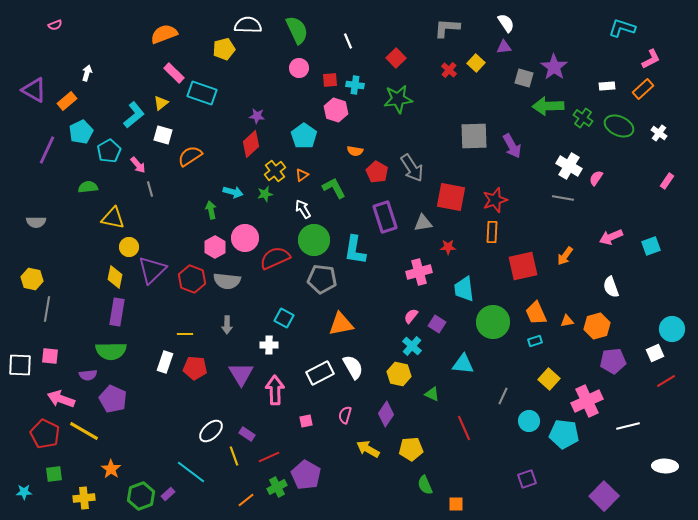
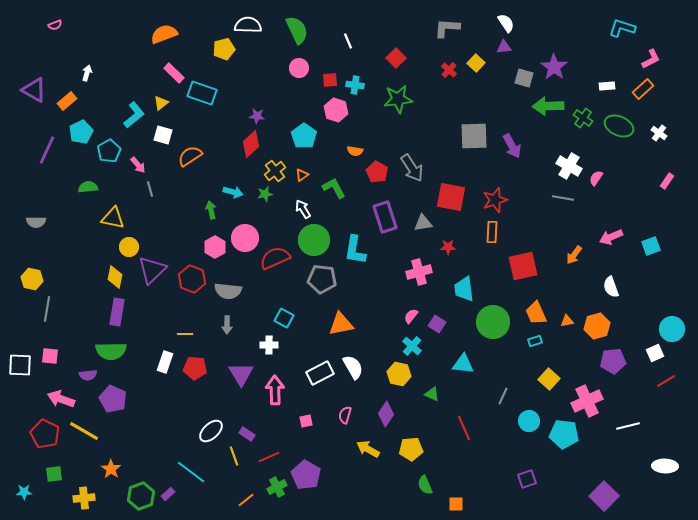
orange arrow at (565, 256): moved 9 px right, 1 px up
gray semicircle at (227, 281): moved 1 px right, 10 px down
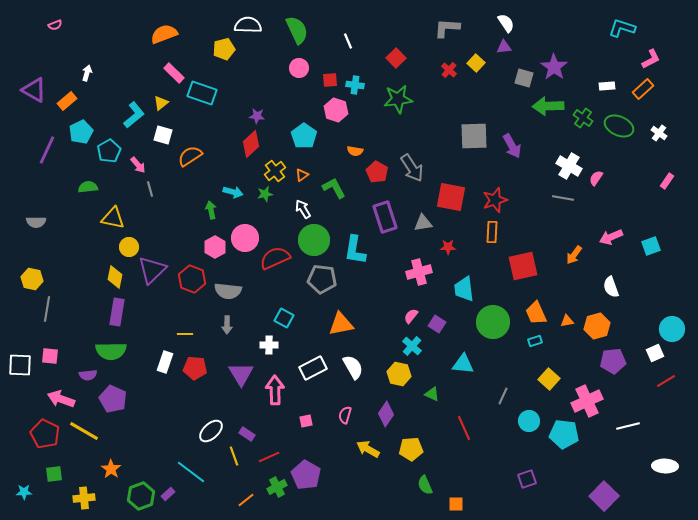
white rectangle at (320, 373): moved 7 px left, 5 px up
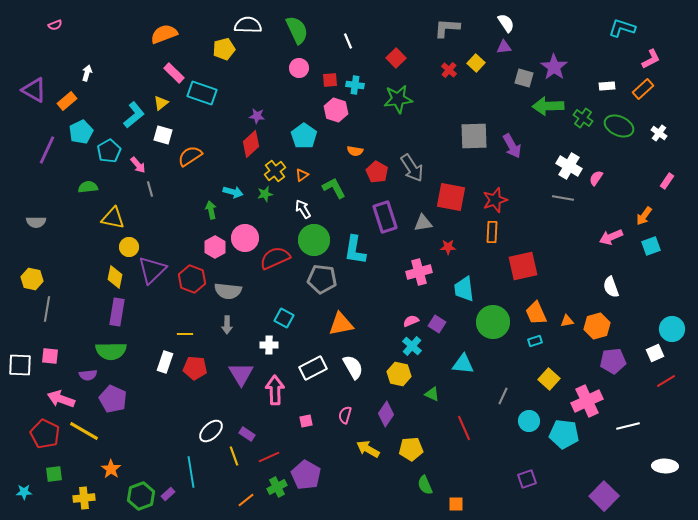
orange arrow at (574, 255): moved 70 px right, 39 px up
pink semicircle at (411, 316): moved 5 px down; rotated 28 degrees clockwise
cyan line at (191, 472): rotated 44 degrees clockwise
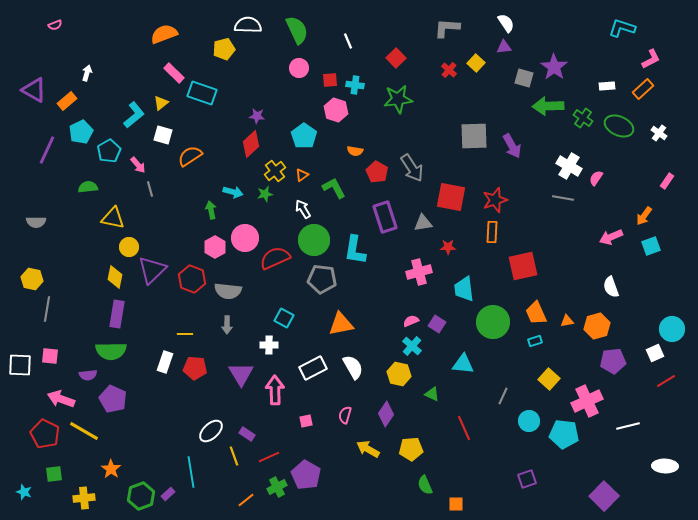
purple rectangle at (117, 312): moved 2 px down
cyan star at (24, 492): rotated 21 degrees clockwise
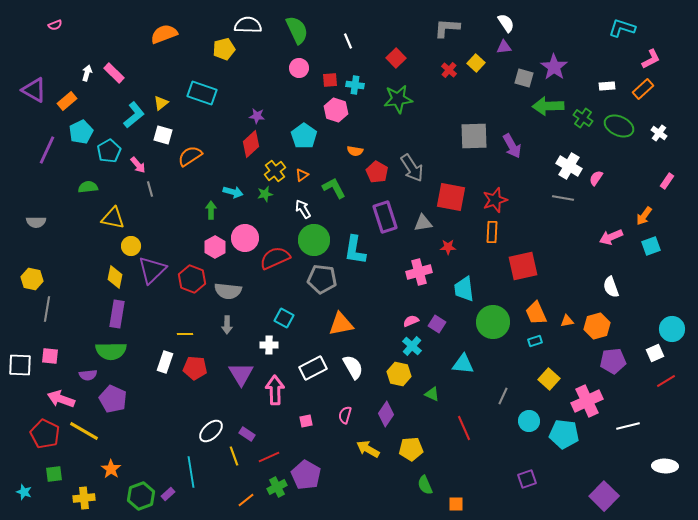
pink rectangle at (174, 73): moved 60 px left
green arrow at (211, 210): rotated 12 degrees clockwise
yellow circle at (129, 247): moved 2 px right, 1 px up
